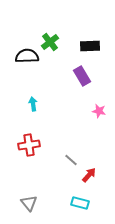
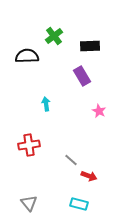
green cross: moved 4 px right, 6 px up
cyan arrow: moved 13 px right
pink star: rotated 16 degrees clockwise
red arrow: moved 1 px down; rotated 70 degrees clockwise
cyan rectangle: moved 1 px left, 1 px down
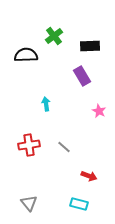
black semicircle: moved 1 px left, 1 px up
gray line: moved 7 px left, 13 px up
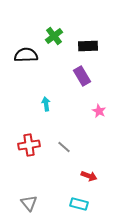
black rectangle: moved 2 px left
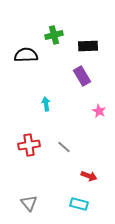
green cross: moved 1 px up; rotated 24 degrees clockwise
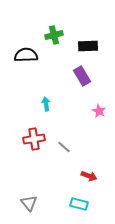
red cross: moved 5 px right, 6 px up
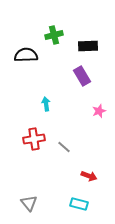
pink star: rotated 24 degrees clockwise
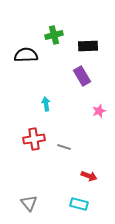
gray line: rotated 24 degrees counterclockwise
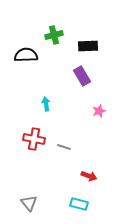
red cross: rotated 20 degrees clockwise
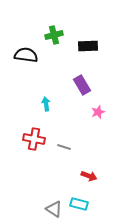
black semicircle: rotated 10 degrees clockwise
purple rectangle: moved 9 px down
pink star: moved 1 px left, 1 px down
gray triangle: moved 25 px right, 6 px down; rotated 18 degrees counterclockwise
